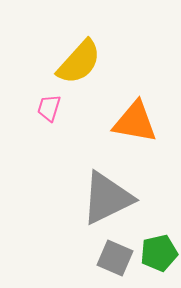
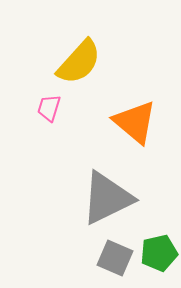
orange triangle: rotated 30 degrees clockwise
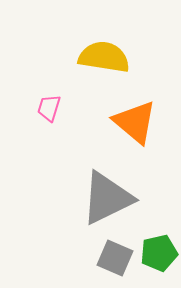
yellow semicircle: moved 25 px right, 5 px up; rotated 123 degrees counterclockwise
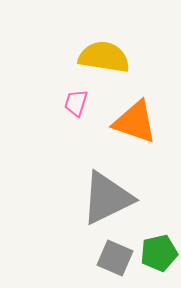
pink trapezoid: moved 27 px right, 5 px up
orange triangle: rotated 21 degrees counterclockwise
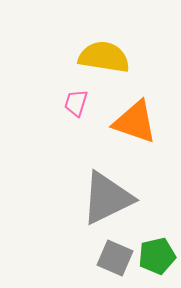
green pentagon: moved 2 px left, 3 px down
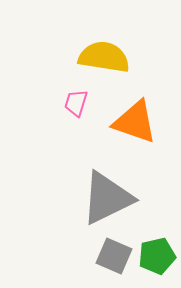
gray square: moved 1 px left, 2 px up
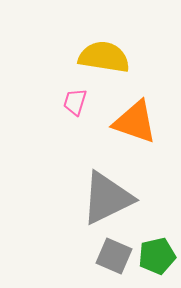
pink trapezoid: moved 1 px left, 1 px up
